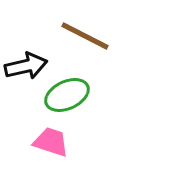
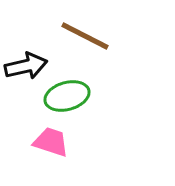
green ellipse: moved 1 px down; rotated 9 degrees clockwise
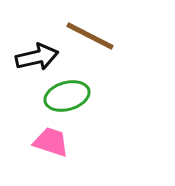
brown line: moved 5 px right
black arrow: moved 11 px right, 9 px up
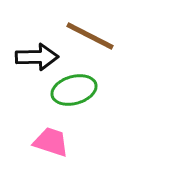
black arrow: rotated 12 degrees clockwise
green ellipse: moved 7 px right, 6 px up
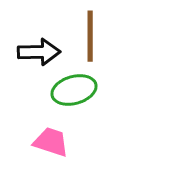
brown line: rotated 63 degrees clockwise
black arrow: moved 2 px right, 5 px up
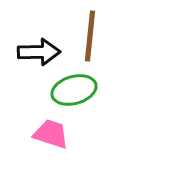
brown line: rotated 6 degrees clockwise
pink trapezoid: moved 8 px up
